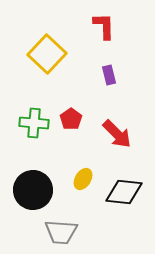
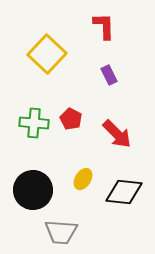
purple rectangle: rotated 12 degrees counterclockwise
red pentagon: rotated 10 degrees counterclockwise
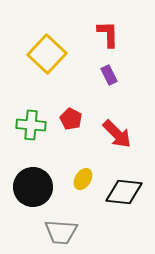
red L-shape: moved 4 px right, 8 px down
green cross: moved 3 px left, 2 px down
black circle: moved 3 px up
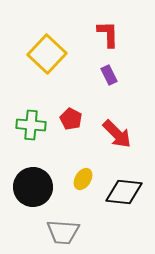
gray trapezoid: moved 2 px right
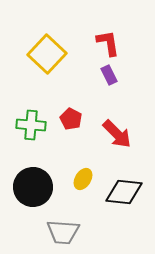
red L-shape: moved 9 px down; rotated 8 degrees counterclockwise
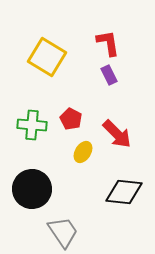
yellow square: moved 3 px down; rotated 12 degrees counterclockwise
green cross: moved 1 px right
yellow ellipse: moved 27 px up
black circle: moved 1 px left, 2 px down
gray trapezoid: rotated 128 degrees counterclockwise
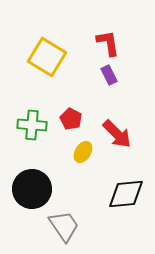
black diamond: moved 2 px right, 2 px down; rotated 12 degrees counterclockwise
gray trapezoid: moved 1 px right, 6 px up
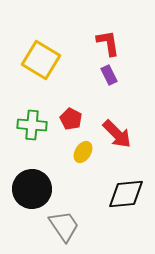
yellow square: moved 6 px left, 3 px down
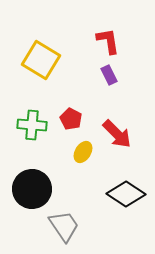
red L-shape: moved 2 px up
black diamond: rotated 39 degrees clockwise
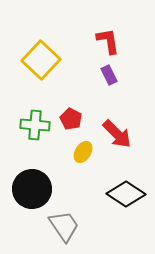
yellow square: rotated 12 degrees clockwise
green cross: moved 3 px right
